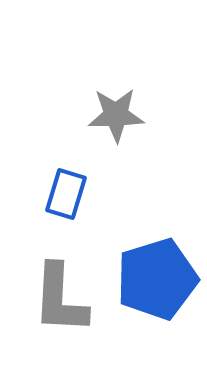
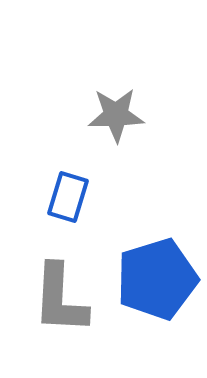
blue rectangle: moved 2 px right, 3 px down
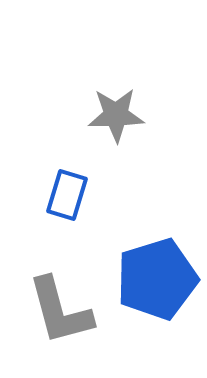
blue rectangle: moved 1 px left, 2 px up
gray L-shape: moved 12 px down; rotated 18 degrees counterclockwise
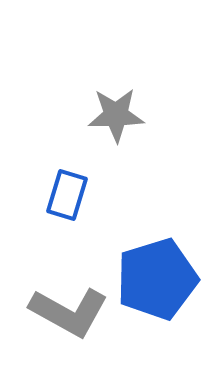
gray L-shape: moved 9 px right, 1 px down; rotated 46 degrees counterclockwise
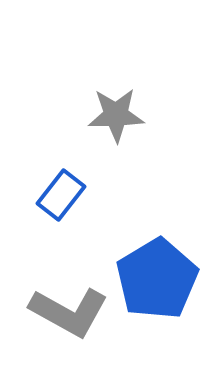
blue rectangle: moved 6 px left; rotated 21 degrees clockwise
blue pentagon: rotated 14 degrees counterclockwise
